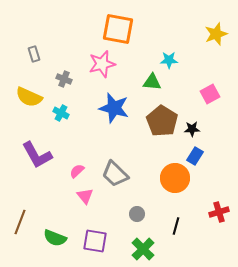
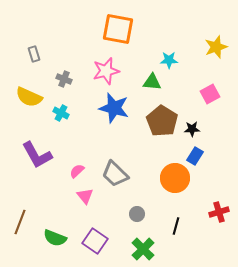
yellow star: moved 13 px down
pink star: moved 4 px right, 7 px down
purple square: rotated 25 degrees clockwise
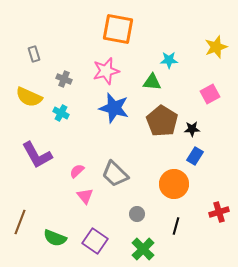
orange circle: moved 1 px left, 6 px down
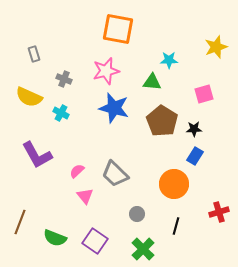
pink square: moved 6 px left; rotated 12 degrees clockwise
black star: moved 2 px right
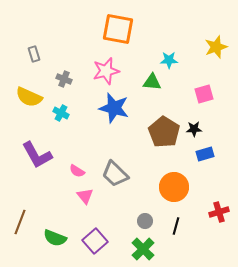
brown pentagon: moved 2 px right, 11 px down
blue rectangle: moved 10 px right, 2 px up; rotated 42 degrees clockwise
pink semicircle: rotated 105 degrees counterclockwise
orange circle: moved 3 px down
gray circle: moved 8 px right, 7 px down
purple square: rotated 15 degrees clockwise
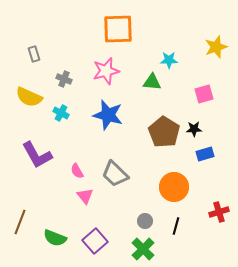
orange square: rotated 12 degrees counterclockwise
blue star: moved 6 px left, 7 px down
pink semicircle: rotated 28 degrees clockwise
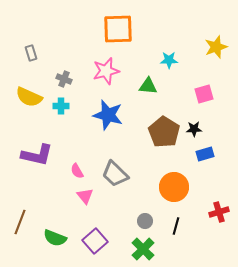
gray rectangle: moved 3 px left, 1 px up
green triangle: moved 4 px left, 4 px down
cyan cross: moved 7 px up; rotated 28 degrees counterclockwise
purple L-shape: rotated 48 degrees counterclockwise
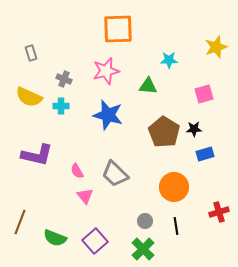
black line: rotated 24 degrees counterclockwise
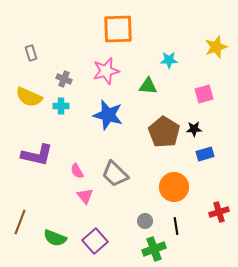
green cross: moved 11 px right; rotated 25 degrees clockwise
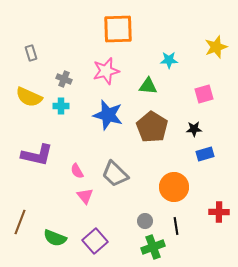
brown pentagon: moved 12 px left, 5 px up
red cross: rotated 18 degrees clockwise
green cross: moved 1 px left, 2 px up
